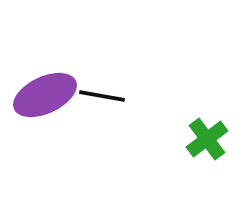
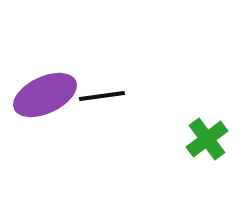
black line: rotated 18 degrees counterclockwise
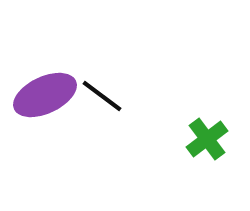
black line: rotated 45 degrees clockwise
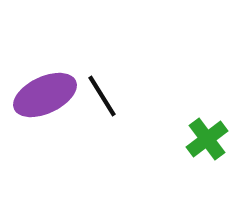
black line: rotated 21 degrees clockwise
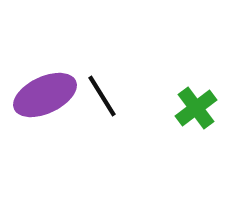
green cross: moved 11 px left, 31 px up
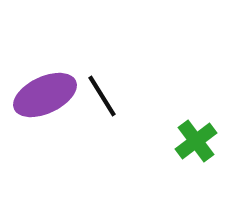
green cross: moved 33 px down
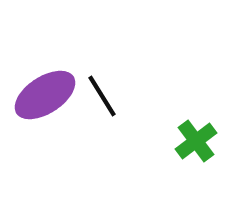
purple ellipse: rotated 8 degrees counterclockwise
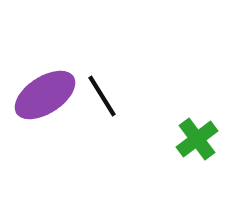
green cross: moved 1 px right, 2 px up
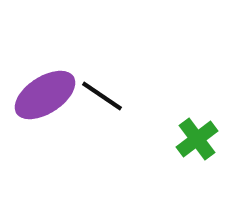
black line: rotated 24 degrees counterclockwise
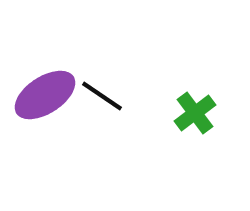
green cross: moved 2 px left, 26 px up
